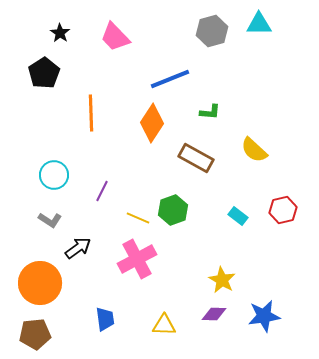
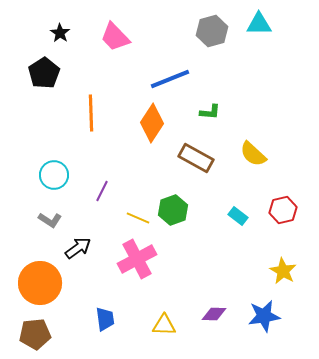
yellow semicircle: moved 1 px left, 4 px down
yellow star: moved 61 px right, 9 px up
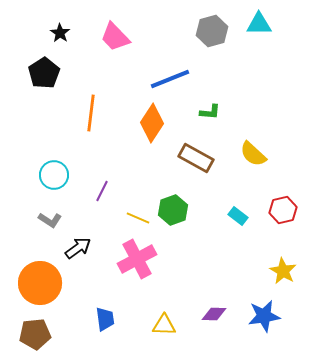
orange line: rotated 9 degrees clockwise
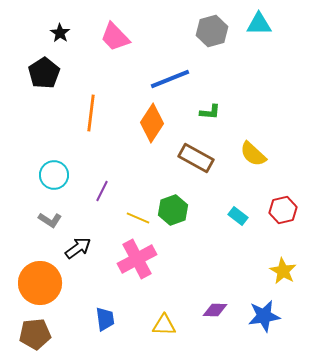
purple diamond: moved 1 px right, 4 px up
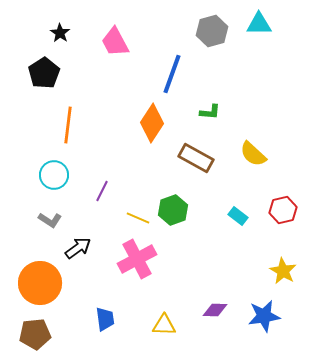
pink trapezoid: moved 5 px down; rotated 16 degrees clockwise
blue line: moved 2 px right, 5 px up; rotated 48 degrees counterclockwise
orange line: moved 23 px left, 12 px down
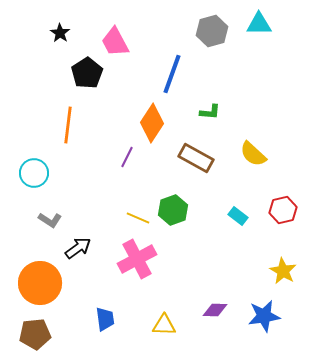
black pentagon: moved 43 px right
cyan circle: moved 20 px left, 2 px up
purple line: moved 25 px right, 34 px up
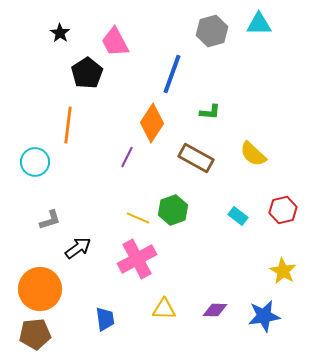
cyan circle: moved 1 px right, 11 px up
gray L-shape: rotated 50 degrees counterclockwise
orange circle: moved 6 px down
yellow triangle: moved 16 px up
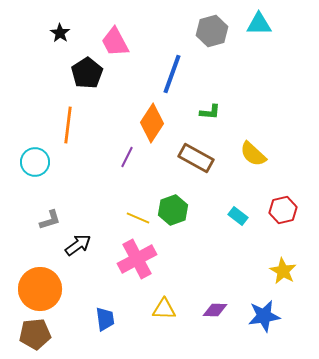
black arrow: moved 3 px up
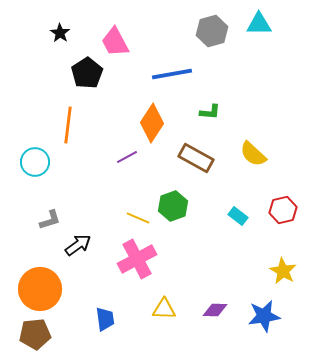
blue line: rotated 60 degrees clockwise
purple line: rotated 35 degrees clockwise
green hexagon: moved 4 px up
